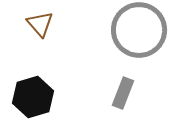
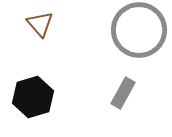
gray rectangle: rotated 8 degrees clockwise
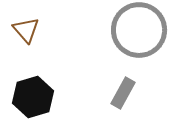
brown triangle: moved 14 px left, 6 px down
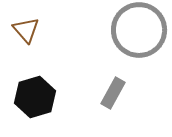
gray rectangle: moved 10 px left
black hexagon: moved 2 px right
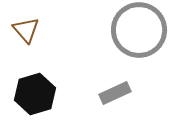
gray rectangle: moved 2 px right; rotated 36 degrees clockwise
black hexagon: moved 3 px up
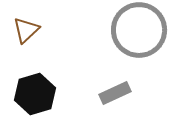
brown triangle: rotated 28 degrees clockwise
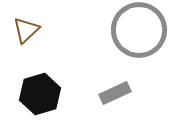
black hexagon: moved 5 px right
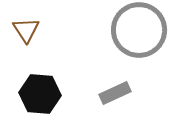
brown triangle: rotated 20 degrees counterclockwise
black hexagon: rotated 21 degrees clockwise
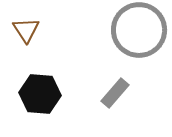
gray rectangle: rotated 24 degrees counterclockwise
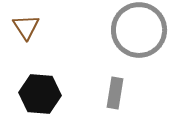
brown triangle: moved 3 px up
gray rectangle: rotated 32 degrees counterclockwise
